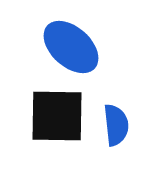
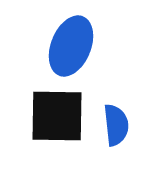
blue ellipse: moved 1 px up; rotated 70 degrees clockwise
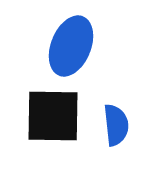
black square: moved 4 px left
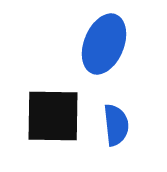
blue ellipse: moved 33 px right, 2 px up
